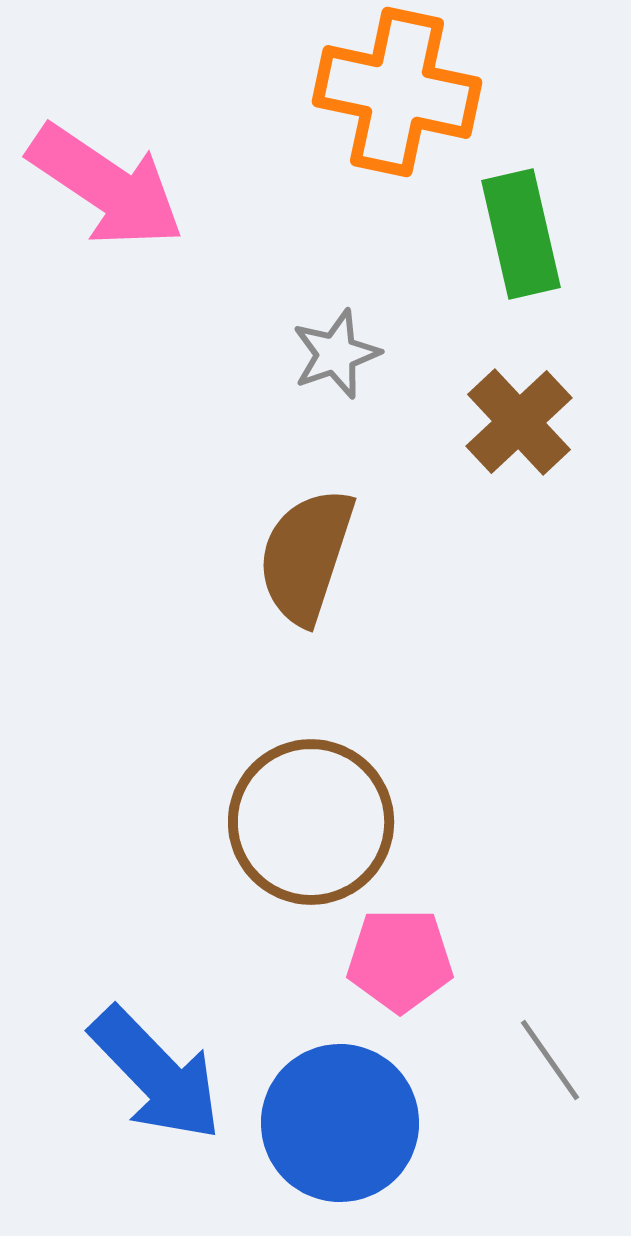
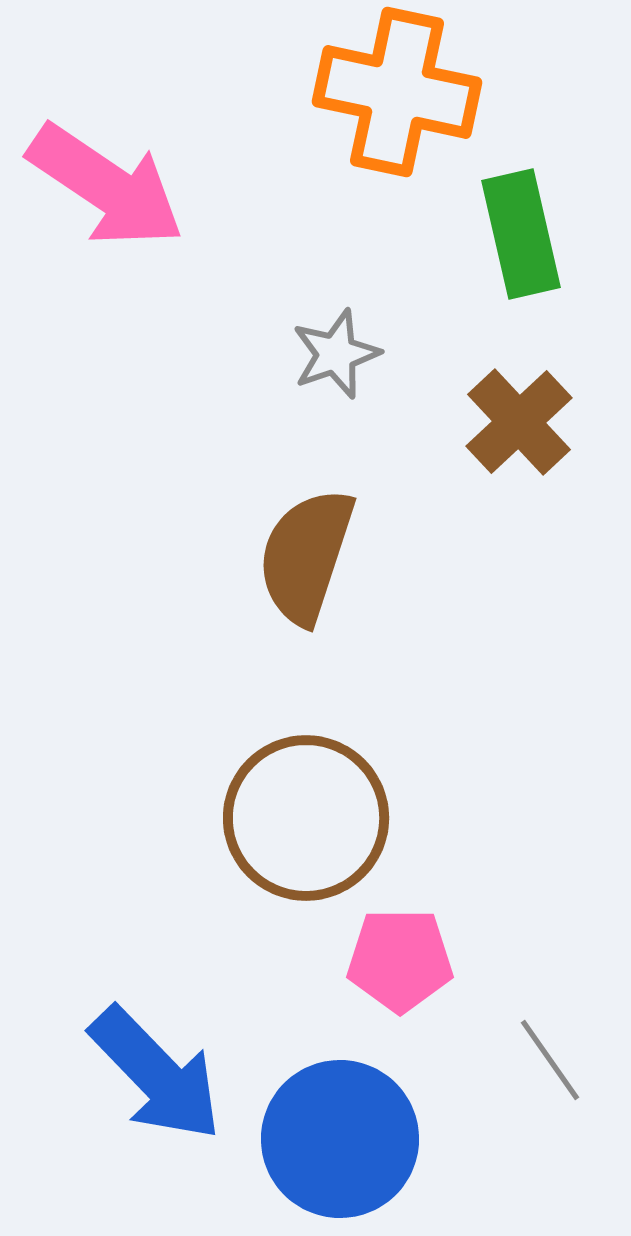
brown circle: moved 5 px left, 4 px up
blue circle: moved 16 px down
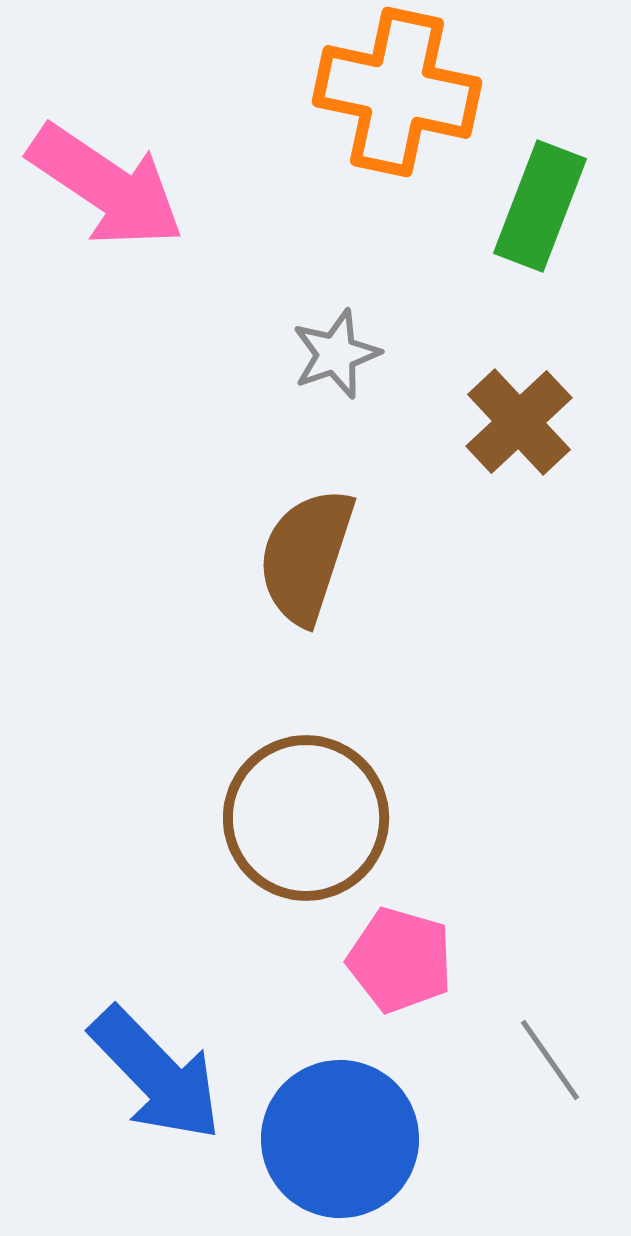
green rectangle: moved 19 px right, 28 px up; rotated 34 degrees clockwise
pink pentagon: rotated 16 degrees clockwise
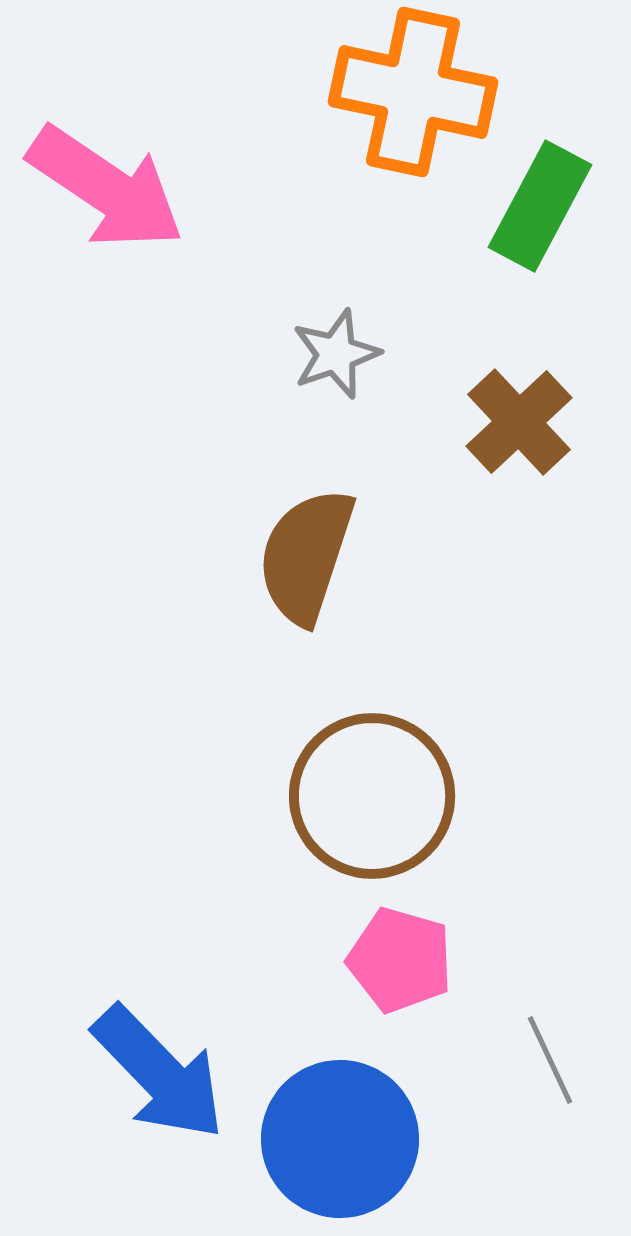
orange cross: moved 16 px right
pink arrow: moved 2 px down
green rectangle: rotated 7 degrees clockwise
brown circle: moved 66 px right, 22 px up
gray line: rotated 10 degrees clockwise
blue arrow: moved 3 px right, 1 px up
